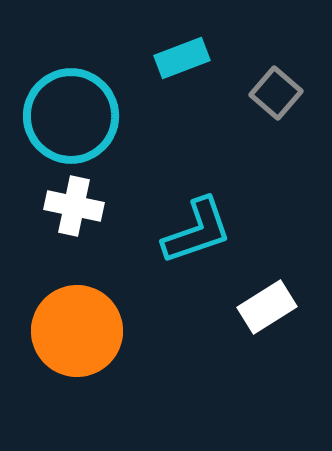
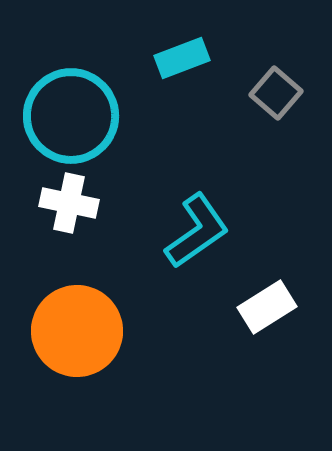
white cross: moved 5 px left, 3 px up
cyan L-shape: rotated 16 degrees counterclockwise
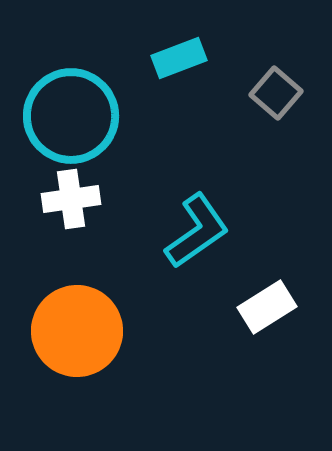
cyan rectangle: moved 3 px left
white cross: moved 2 px right, 4 px up; rotated 20 degrees counterclockwise
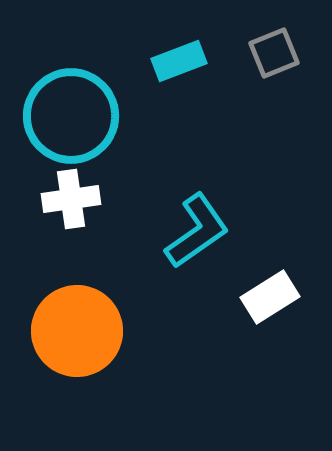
cyan rectangle: moved 3 px down
gray square: moved 2 px left, 40 px up; rotated 27 degrees clockwise
white rectangle: moved 3 px right, 10 px up
